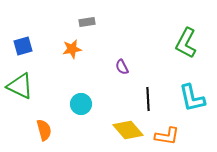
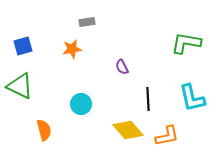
green L-shape: rotated 72 degrees clockwise
orange L-shape: rotated 20 degrees counterclockwise
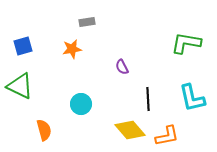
yellow diamond: moved 2 px right
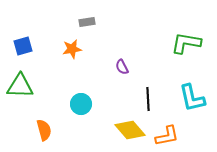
green triangle: rotated 24 degrees counterclockwise
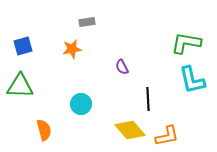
cyan L-shape: moved 18 px up
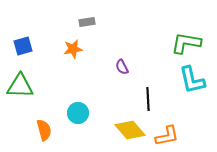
orange star: moved 1 px right
cyan circle: moved 3 px left, 9 px down
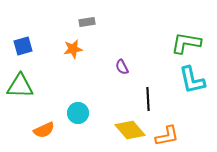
orange semicircle: rotated 80 degrees clockwise
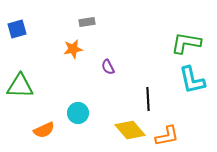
blue square: moved 6 px left, 17 px up
purple semicircle: moved 14 px left
